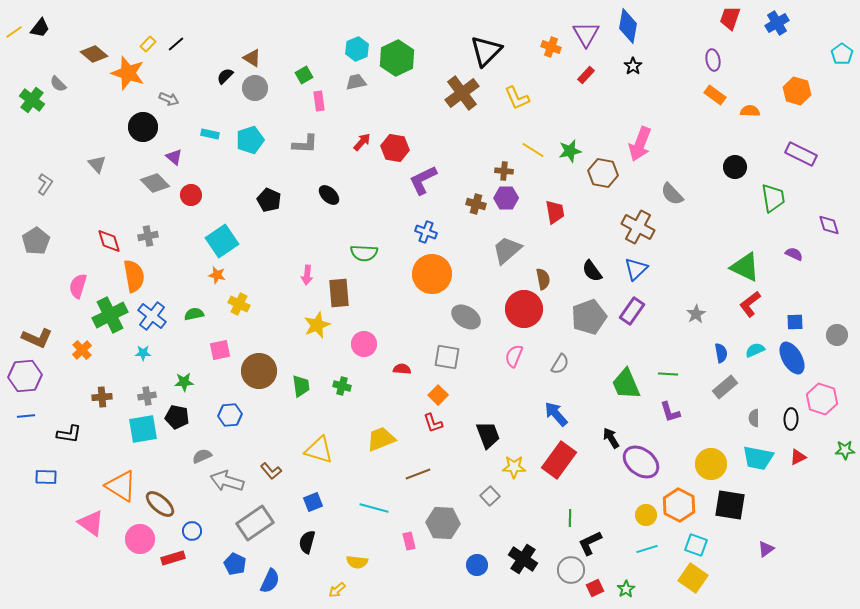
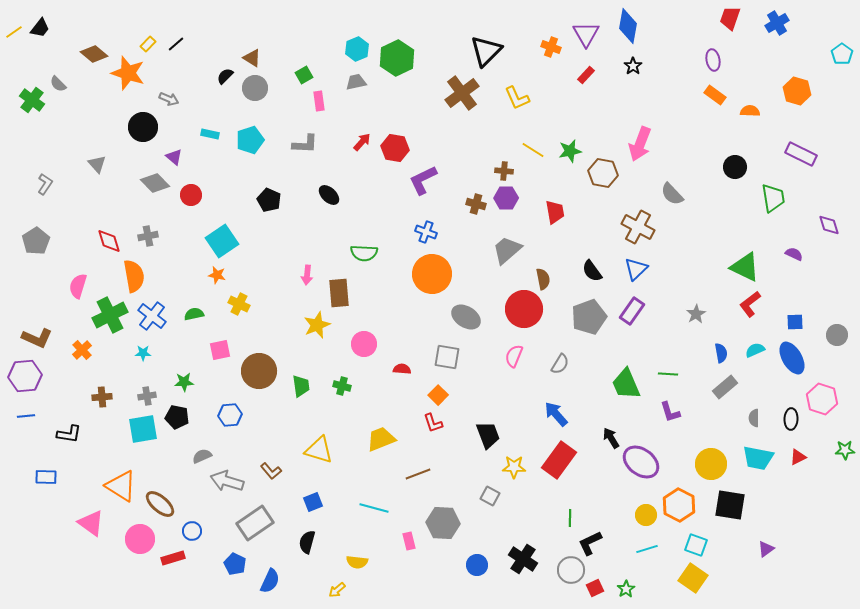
gray square at (490, 496): rotated 18 degrees counterclockwise
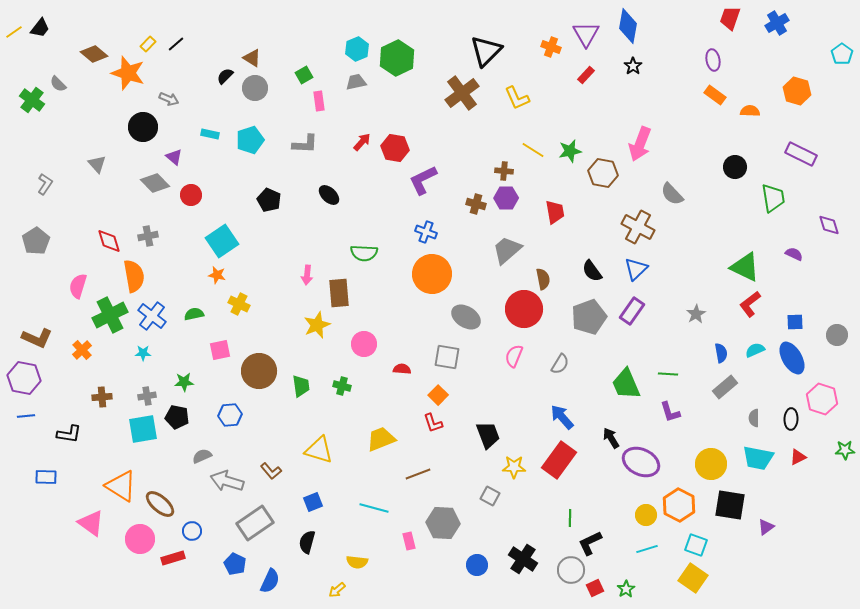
purple hexagon at (25, 376): moved 1 px left, 2 px down; rotated 16 degrees clockwise
blue arrow at (556, 414): moved 6 px right, 3 px down
purple ellipse at (641, 462): rotated 12 degrees counterclockwise
purple triangle at (766, 549): moved 22 px up
